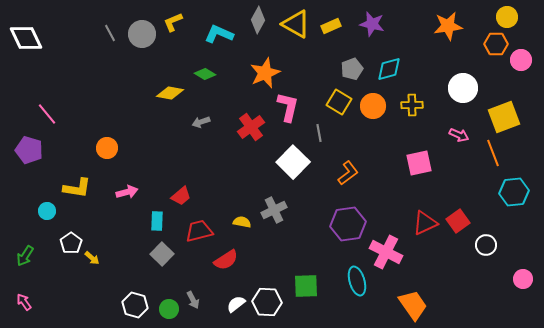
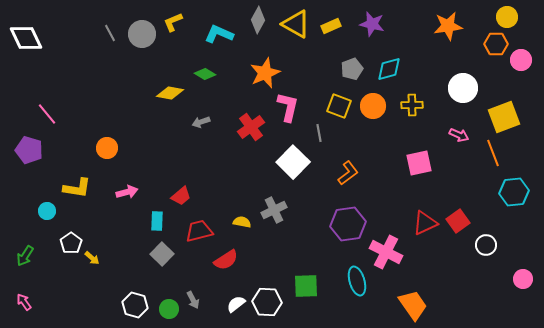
yellow square at (339, 102): moved 4 px down; rotated 10 degrees counterclockwise
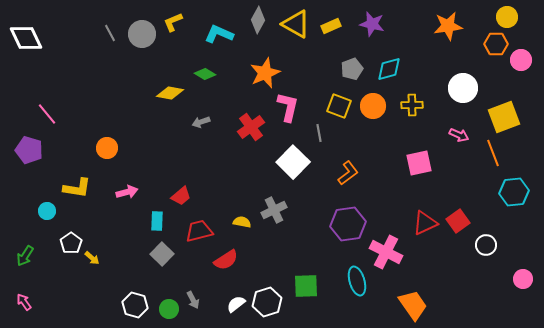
white hexagon at (267, 302): rotated 20 degrees counterclockwise
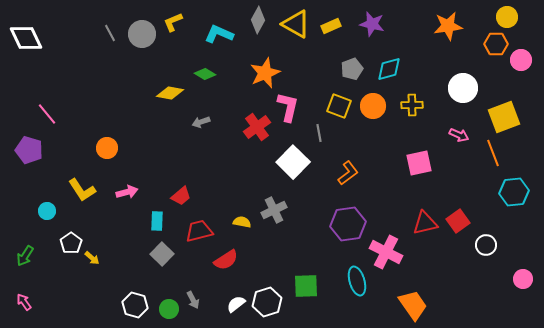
red cross at (251, 127): moved 6 px right
yellow L-shape at (77, 188): moved 5 px right, 2 px down; rotated 48 degrees clockwise
red triangle at (425, 223): rotated 12 degrees clockwise
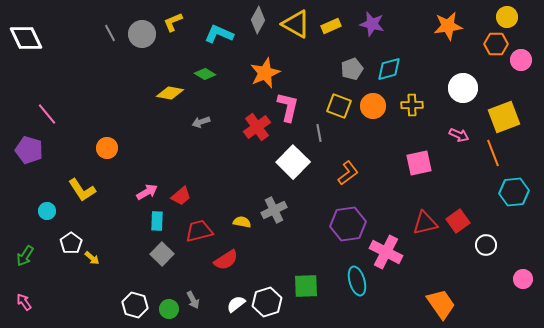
pink arrow at (127, 192): moved 20 px right; rotated 15 degrees counterclockwise
orange trapezoid at (413, 305): moved 28 px right, 1 px up
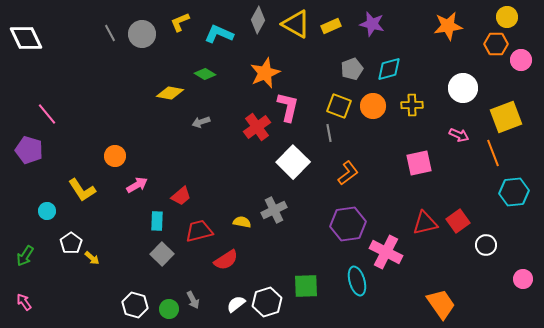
yellow L-shape at (173, 22): moved 7 px right
yellow square at (504, 117): moved 2 px right
gray line at (319, 133): moved 10 px right
orange circle at (107, 148): moved 8 px right, 8 px down
pink arrow at (147, 192): moved 10 px left, 7 px up
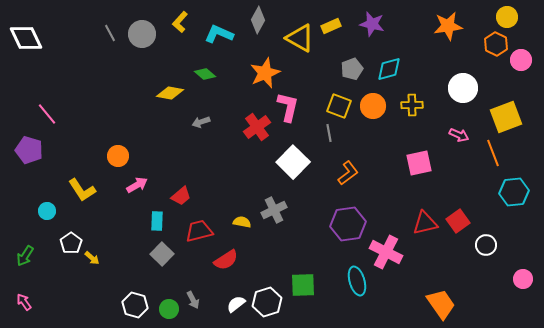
yellow L-shape at (180, 22): rotated 25 degrees counterclockwise
yellow triangle at (296, 24): moved 4 px right, 14 px down
orange hexagon at (496, 44): rotated 25 degrees clockwise
green diamond at (205, 74): rotated 10 degrees clockwise
orange circle at (115, 156): moved 3 px right
green square at (306, 286): moved 3 px left, 1 px up
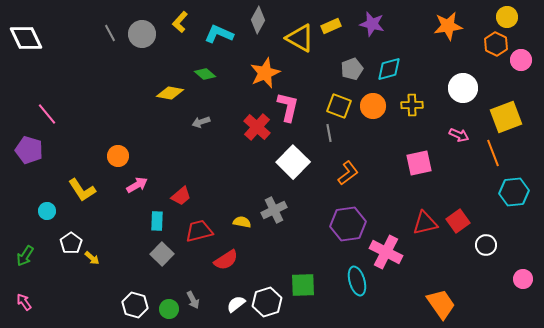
red cross at (257, 127): rotated 12 degrees counterclockwise
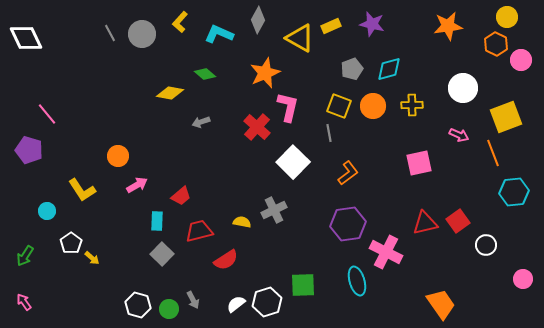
white hexagon at (135, 305): moved 3 px right
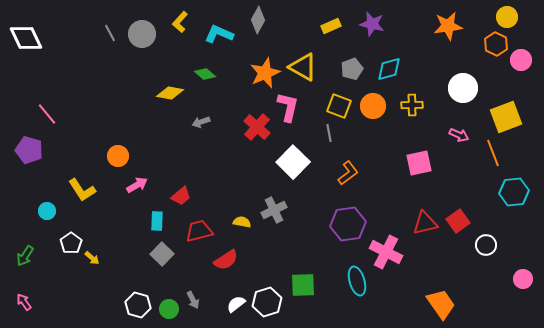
yellow triangle at (300, 38): moved 3 px right, 29 px down
